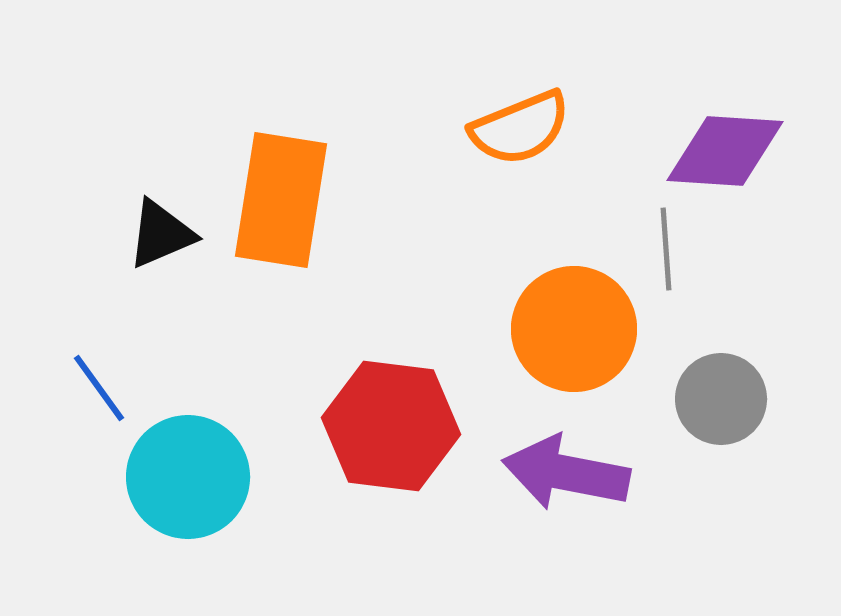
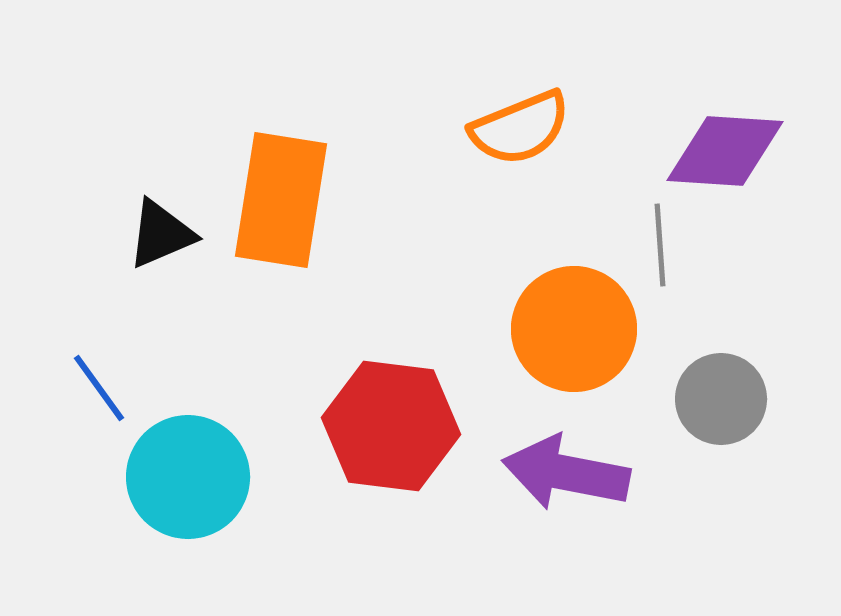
gray line: moved 6 px left, 4 px up
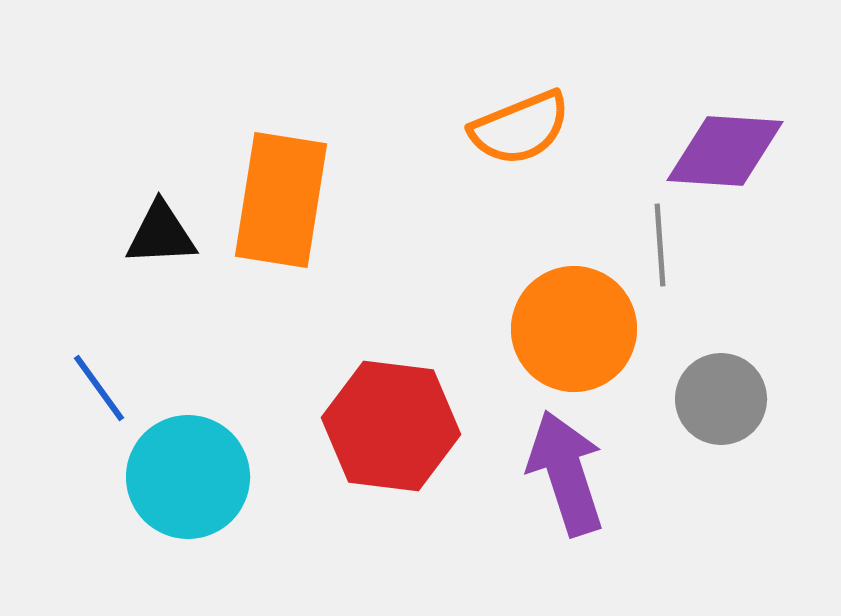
black triangle: rotated 20 degrees clockwise
purple arrow: rotated 61 degrees clockwise
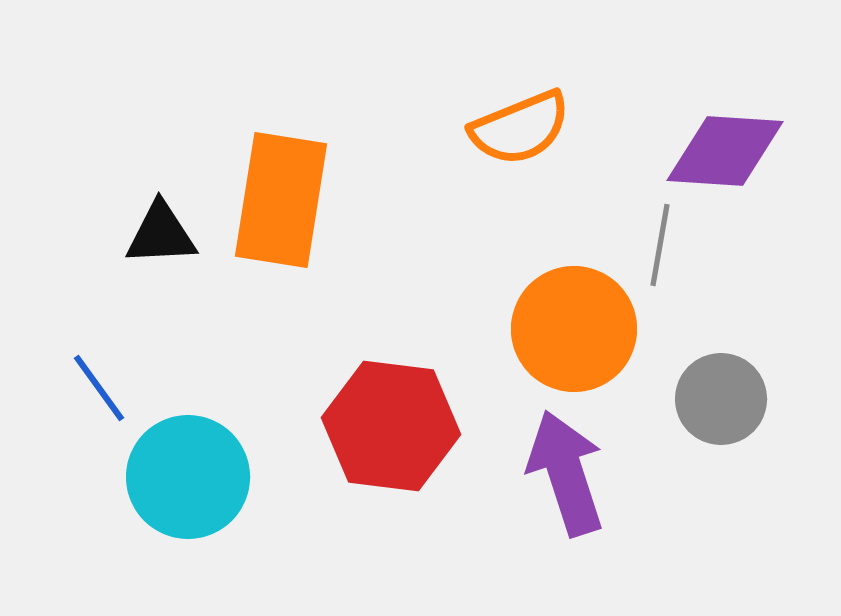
gray line: rotated 14 degrees clockwise
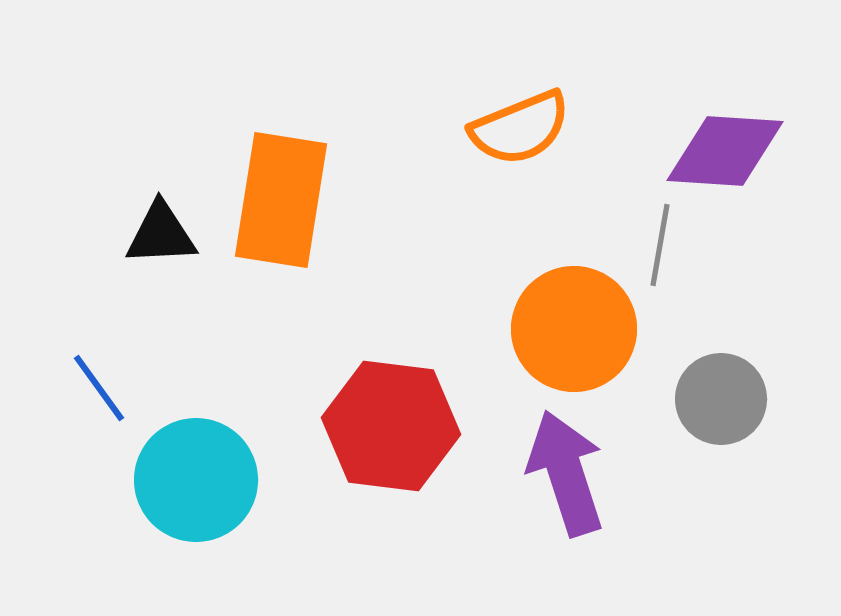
cyan circle: moved 8 px right, 3 px down
